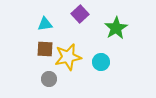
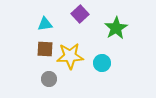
yellow star: moved 2 px right, 1 px up; rotated 8 degrees clockwise
cyan circle: moved 1 px right, 1 px down
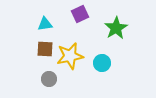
purple square: rotated 18 degrees clockwise
yellow star: rotated 8 degrees counterclockwise
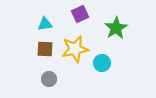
yellow star: moved 5 px right, 7 px up
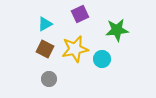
cyan triangle: rotated 21 degrees counterclockwise
green star: moved 1 px right, 2 px down; rotated 25 degrees clockwise
brown square: rotated 24 degrees clockwise
cyan circle: moved 4 px up
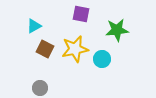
purple square: moved 1 px right; rotated 36 degrees clockwise
cyan triangle: moved 11 px left, 2 px down
gray circle: moved 9 px left, 9 px down
